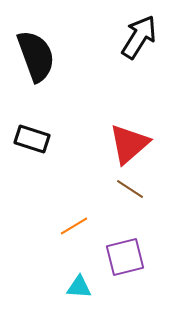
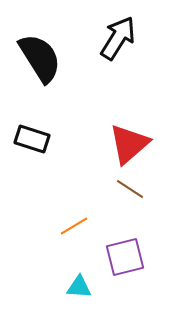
black arrow: moved 21 px left, 1 px down
black semicircle: moved 4 px right, 2 px down; rotated 12 degrees counterclockwise
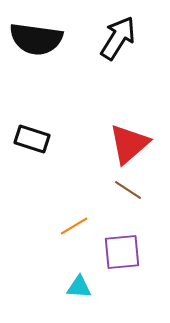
black semicircle: moved 4 px left, 19 px up; rotated 130 degrees clockwise
brown line: moved 2 px left, 1 px down
purple square: moved 3 px left, 5 px up; rotated 9 degrees clockwise
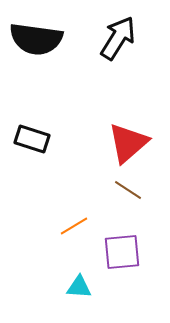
red triangle: moved 1 px left, 1 px up
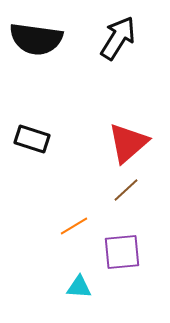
brown line: moved 2 px left; rotated 76 degrees counterclockwise
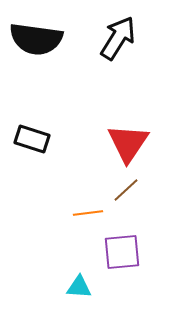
red triangle: rotated 15 degrees counterclockwise
orange line: moved 14 px right, 13 px up; rotated 24 degrees clockwise
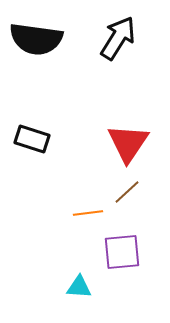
brown line: moved 1 px right, 2 px down
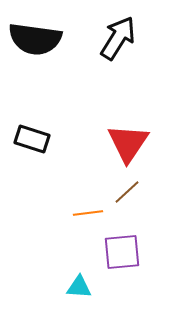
black semicircle: moved 1 px left
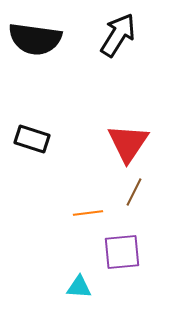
black arrow: moved 3 px up
brown line: moved 7 px right; rotated 20 degrees counterclockwise
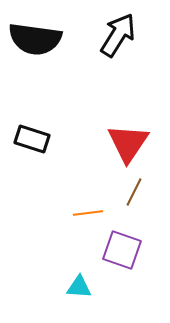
purple square: moved 2 px up; rotated 24 degrees clockwise
